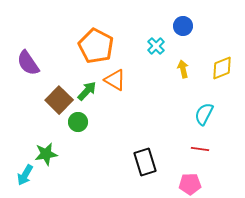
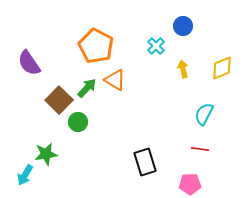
purple semicircle: moved 1 px right
green arrow: moved 3 px up
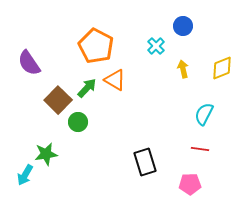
brown square: moved 1 px left
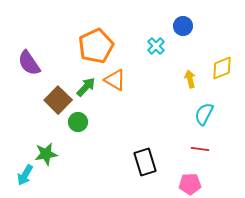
orange pentagon: rotated 20 degrees clockwise
yellow arrow: moved 7 px right, 10 px down
green arrow: moved 1 px left, 1 px up
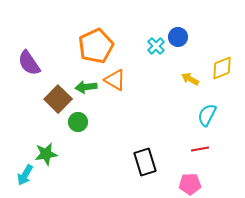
blue circle: moved 5 px left, 11 px down
yellow arrow: rotated 48 degrees counterclockwise
green arrow: rotated 140 degrees counterclockwise
brown square: moved 1 px up
cyan semicircle: moved 3 px right, 1 px down
red line: rotated 18 degrees counterclockwise
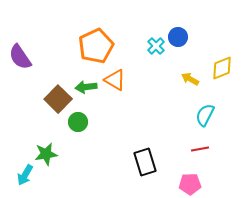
purple semicircle: moved 9 px left, 6 px up
cyan semicircle: moved 2 px left
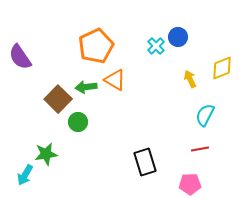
yellow arrow: rotated 36 degrees clockwise
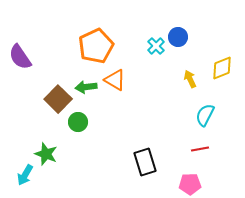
green star: rotated 30 degrees clockwise
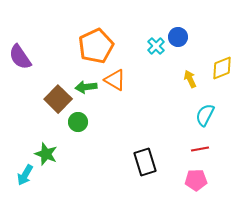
pink pentagon: moved 6 px right, 4 px up
